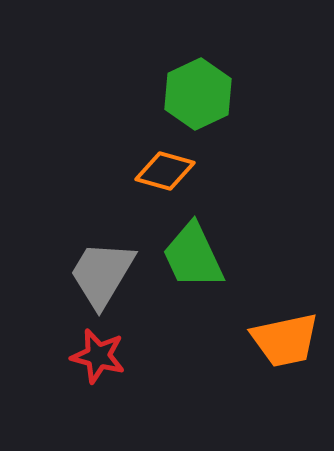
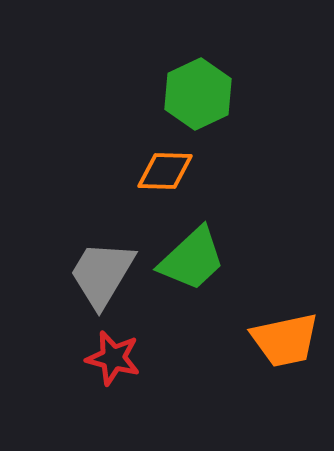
orange diamond: rotated 14 degrees counterclockwise
green trapezoid: moved 1 px left, 3 px down; rotated 108 degrees counterclockwise
red star: moved 15 px right, 2 px down
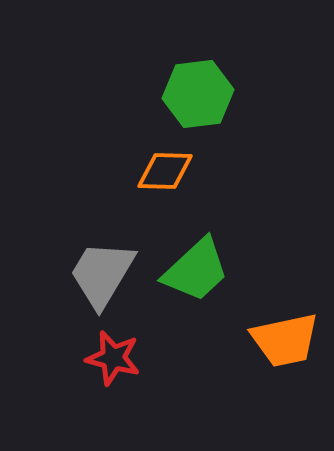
green hexagon: rotated 18 degrees clockwise
green trapezoid: moved 4 px right, 11 px down
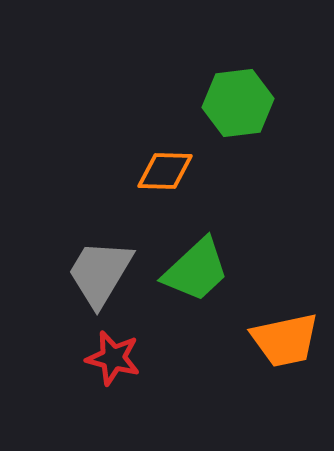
green hexagon: moved 40 px right, 9 px down
gray trapezoid: moved 2 px left, 1 px up
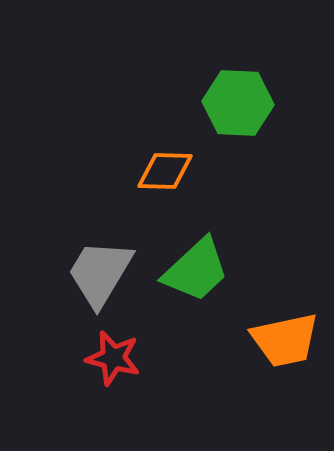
green hexagon: rotated 10 degrees clockwise
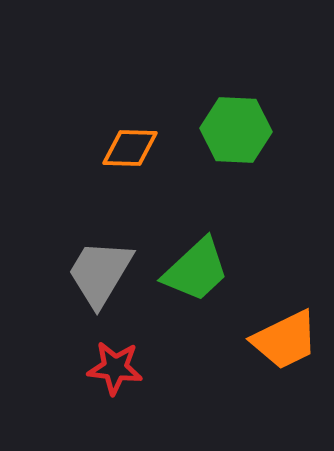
green hexagon: moved 2 px left, 27 px down
orange diamond: moved 35 px left, 23 px up
orange trapezoid: rotated 14 degrees counterclockwise
red star: moved 2 px right, 10 px down; rotated 8 degrees counterclockwise
